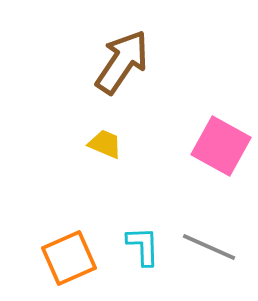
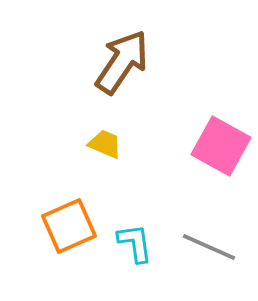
cyan L-shape: moved 8 px left, 3 px up; rotated 6 degrees counterclockwise
orange square: moved 32 px up
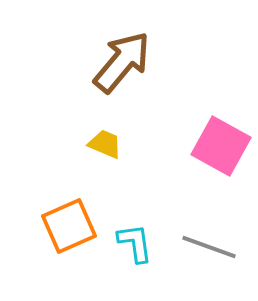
brown arrow: rotated 6 degrees clockwise
gray line: rotated 4 degrees counterclockwise
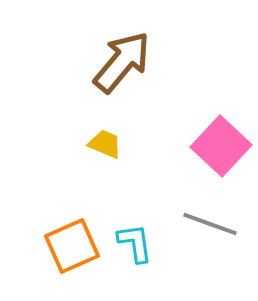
pink square: rotated 14 degrees clockwise
orange square: moved 3 px right, 20 px down
gray line: moved 1 px right, 23 px up
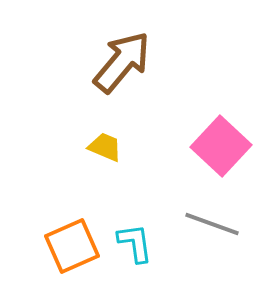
yellow trapezoid: moved 3 px down
gray line: moved 2 px right
